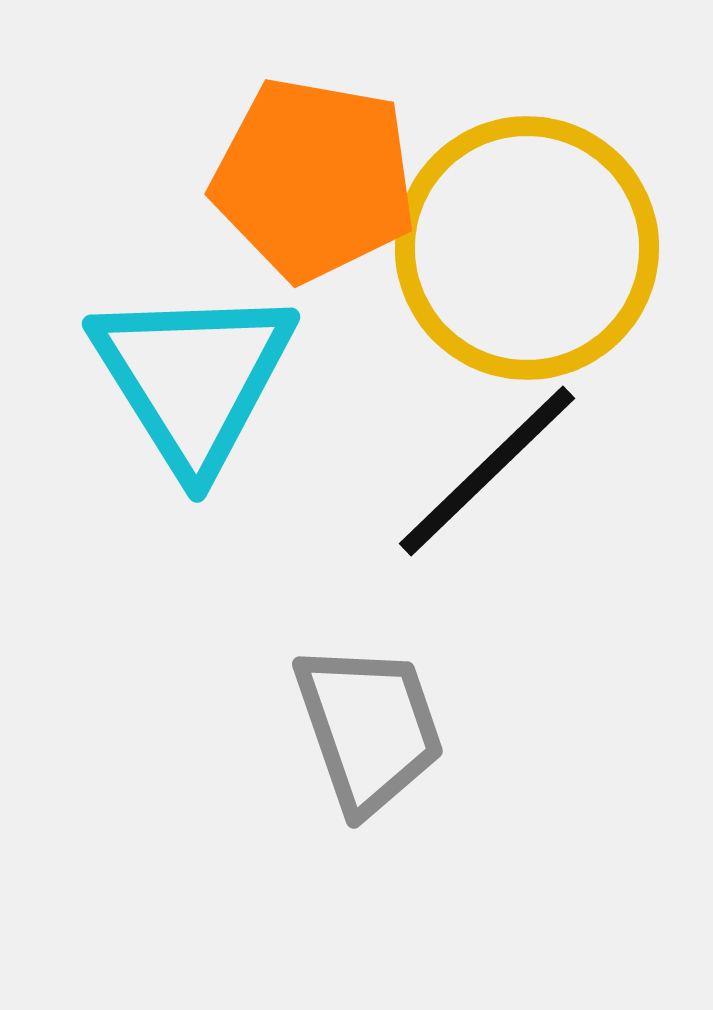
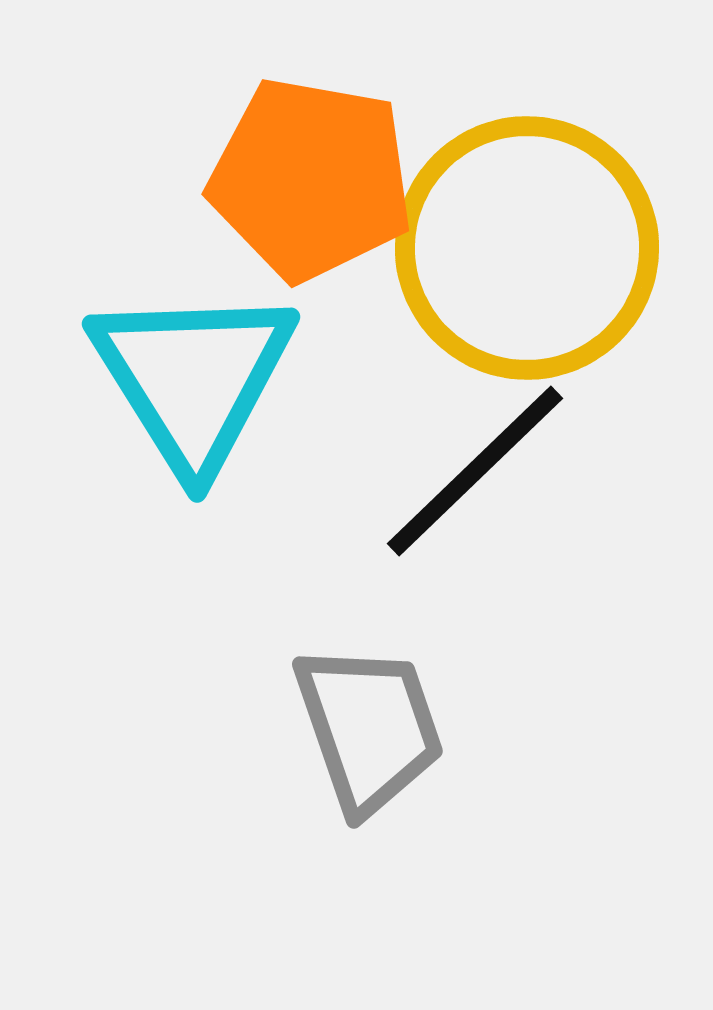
orange pentagon: moved 3 px left
black line: moved 12 px left
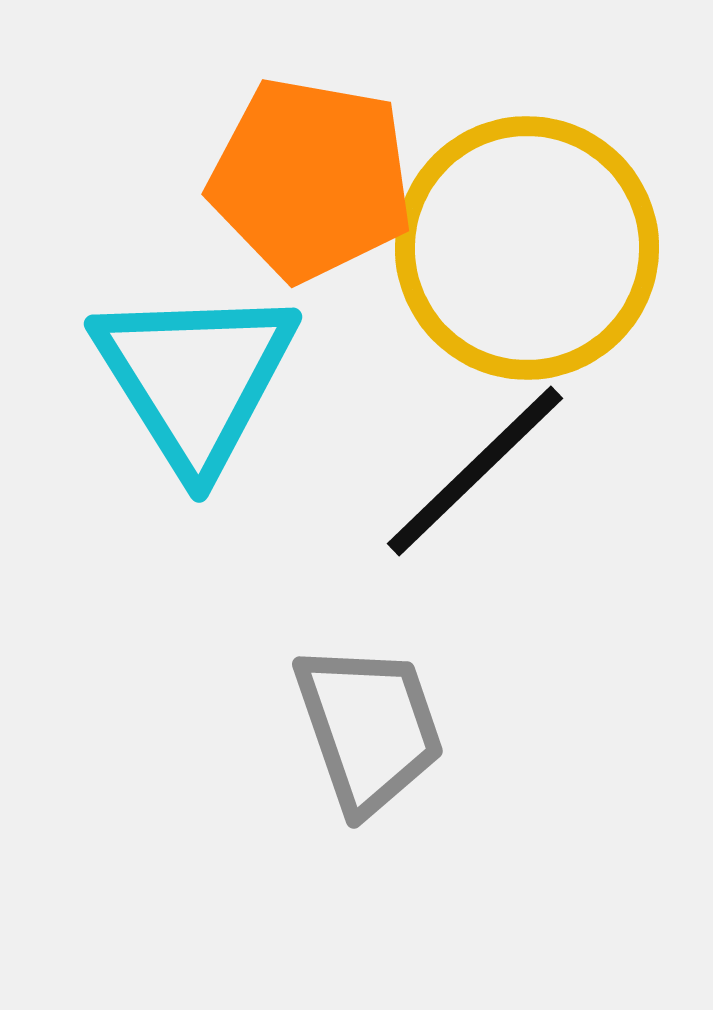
cyan triangle: moved 2 px right
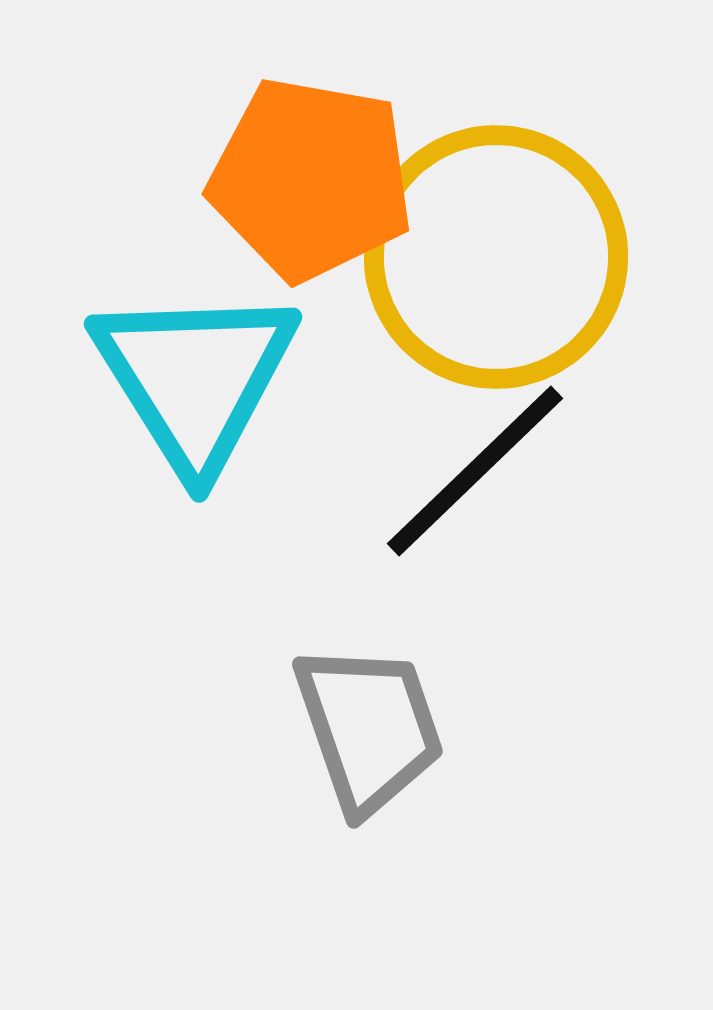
yellow circle: moved 31 px left, 9 px down
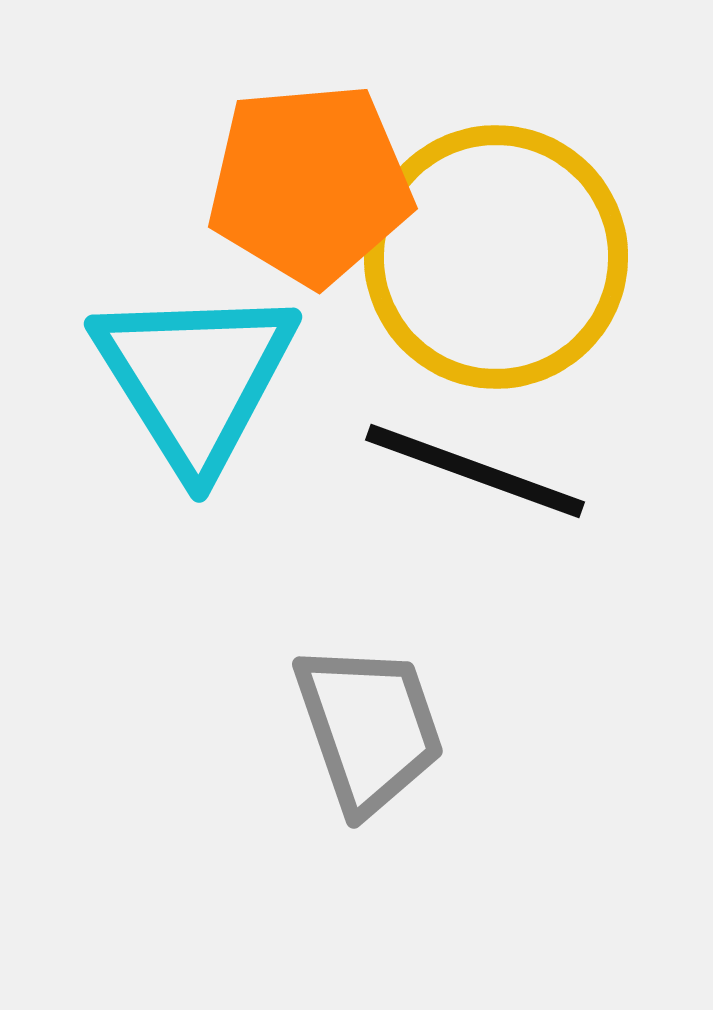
orange pentagon: moved 1 px left, 5 px down; rotated 15 degrees counterclockwise
black line: rotated 64 degrees clockwise
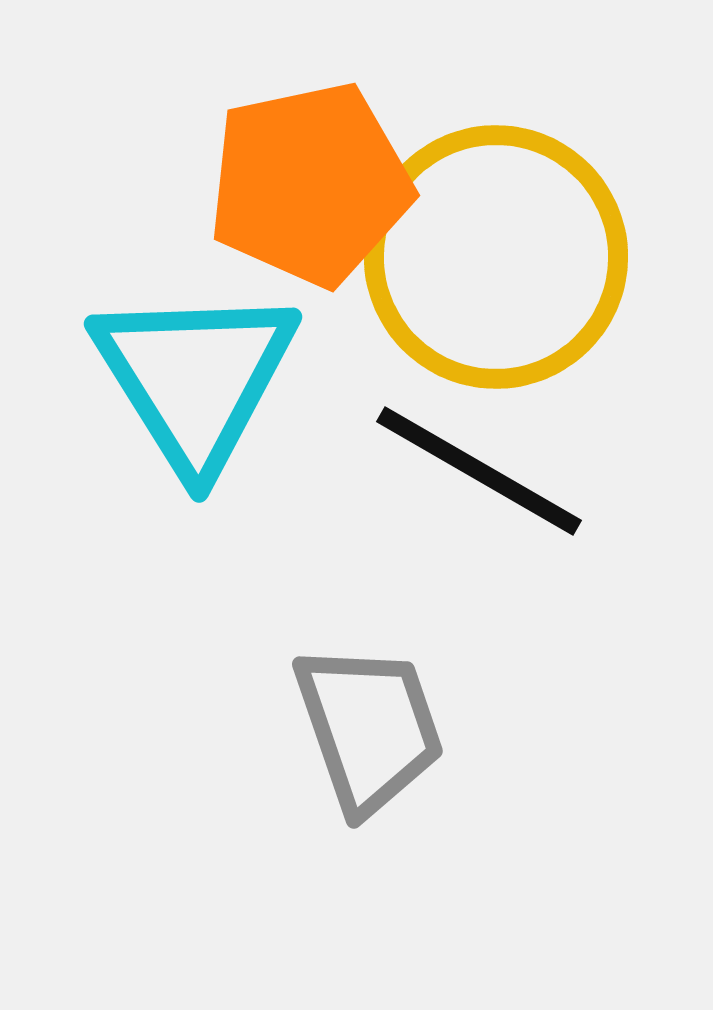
orange pentagon: rotated 7 degrees counterclockwise
black line: moved 4 px right; rotated 10 degrees clockwise
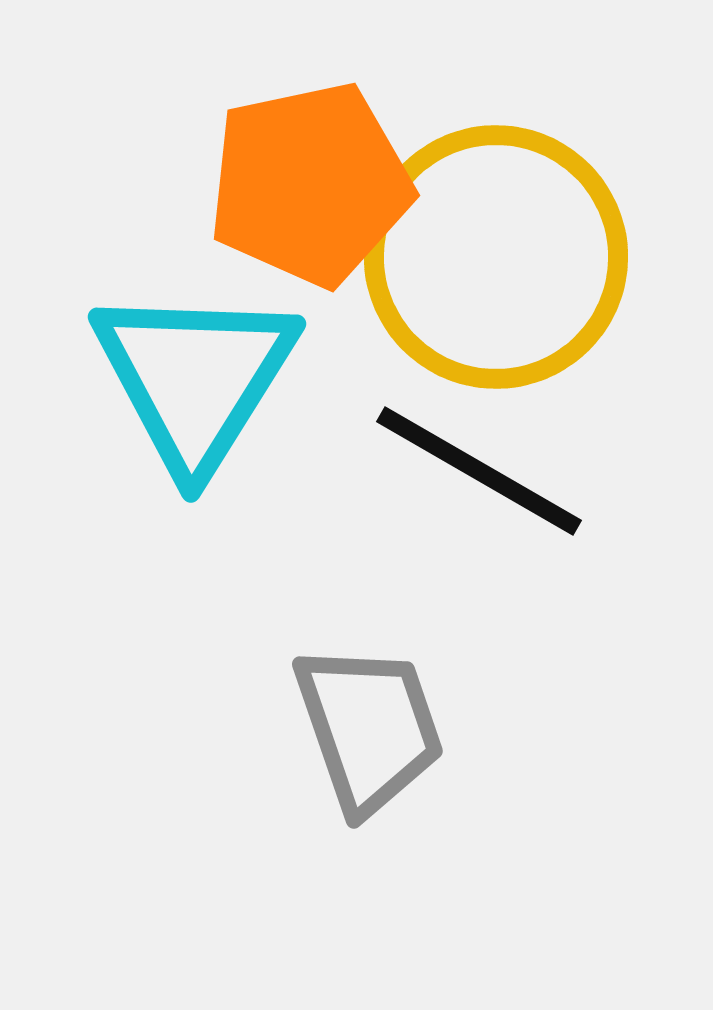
cyan triangle: rotated 4 degrees clockwise
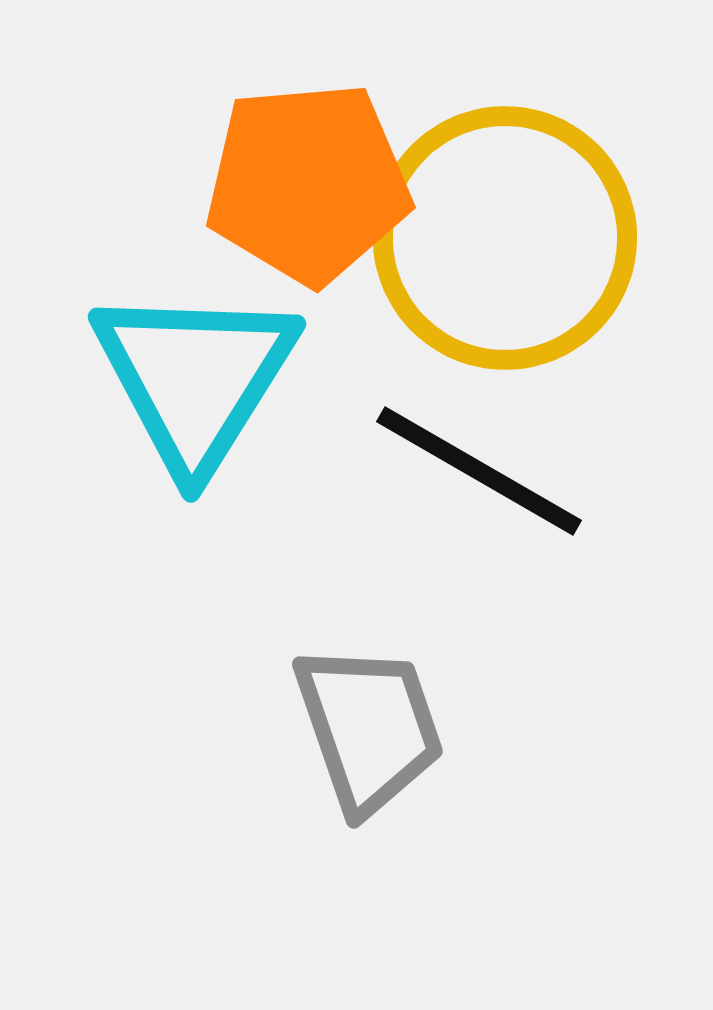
orange pentagon: moved 2 px left, 1 px up; rotated 7 degrees clockwise
yellow circle: moved 9 px right, 19 px up
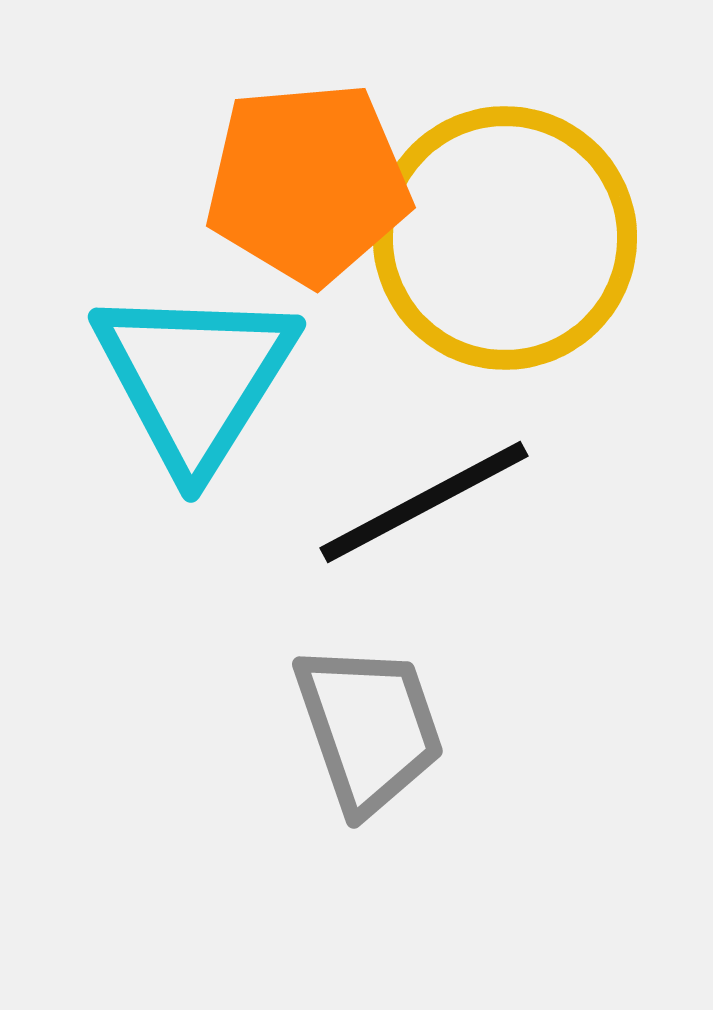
black line: moved 55 px left, 31 px down; rotated 58 degrees counterclockwise
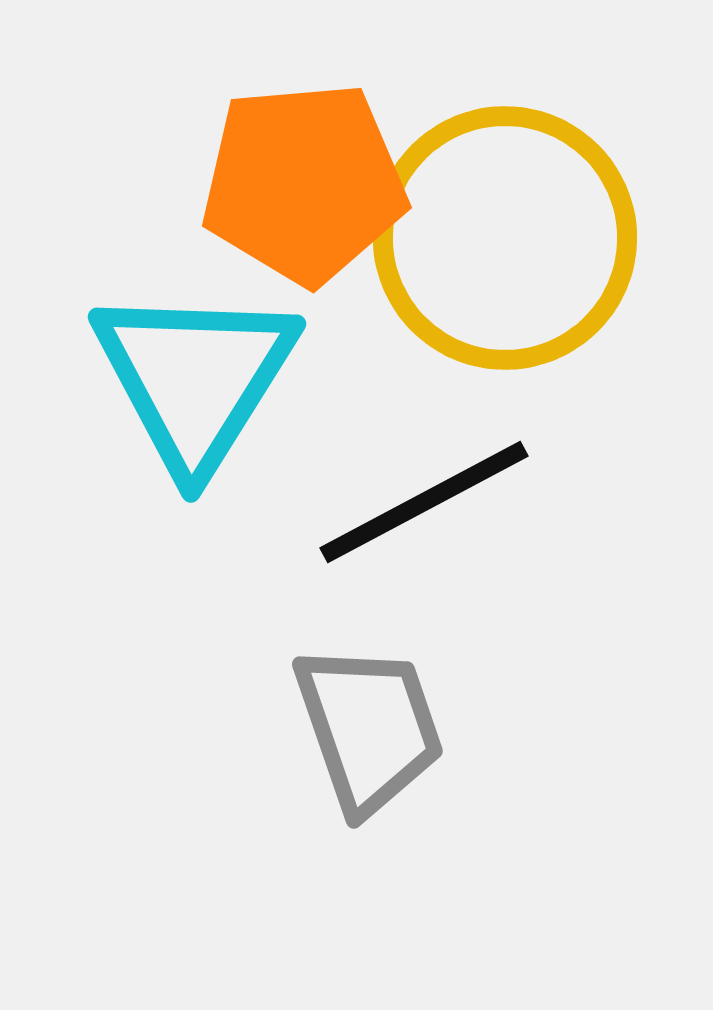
orange pentagon: moved 4 px left
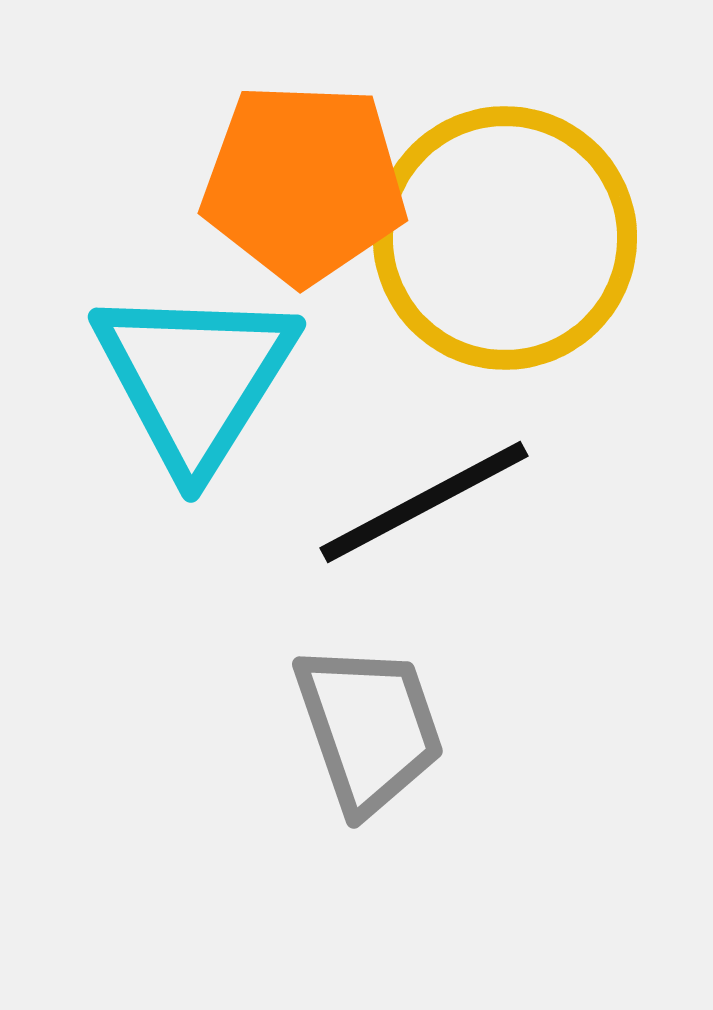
orange pentagon: rotated 7 degrees clockwise
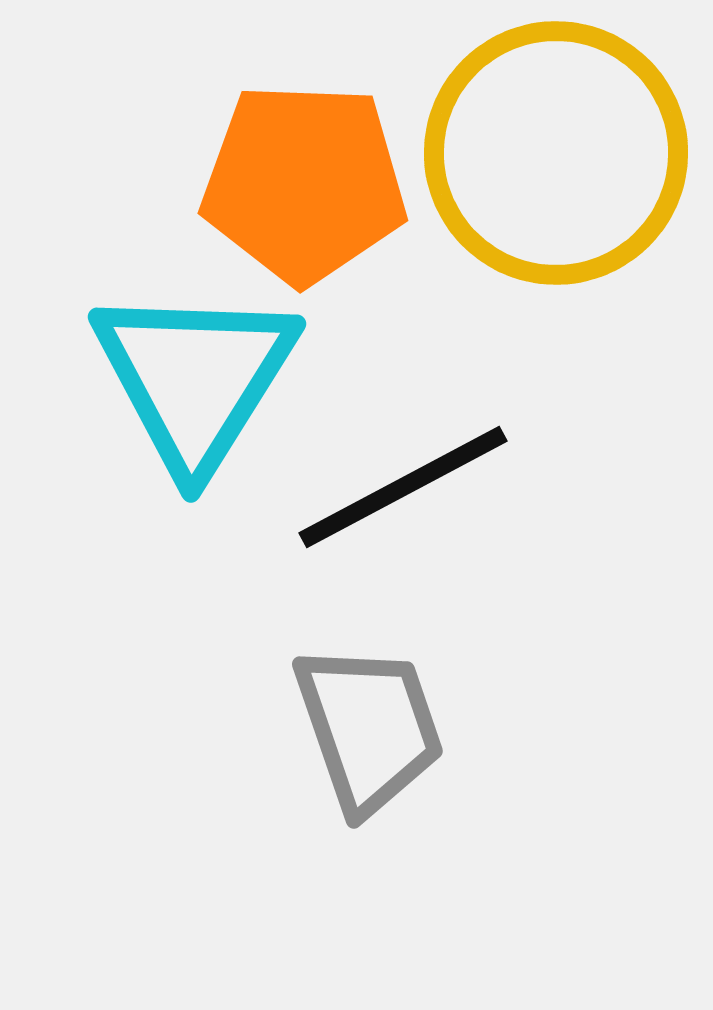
yellow circle: moved 51 px right, 85 px up
black line: moved 21 px left, 15 px up
